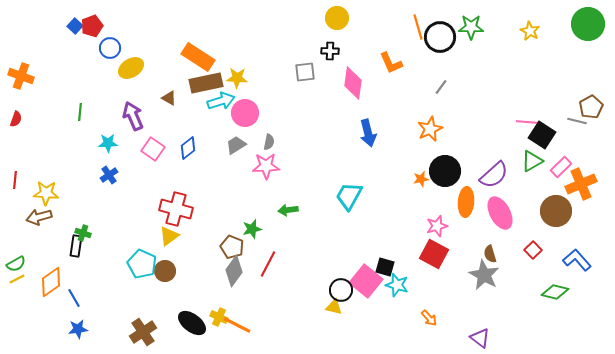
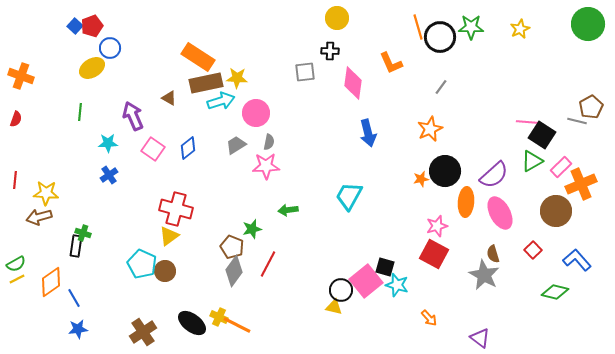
yellow star at (530, 31): moved 10 px left, 2 px up; rotated 18 degrees clockwise
yellow ellipse at (131, 68): moved 39 px left
pink circle at (245, 113): moved 11 px right
brown semicircle at (490, 254): moved 3 px right
pink square at (366, 281): rotated 12 degrees clockwise
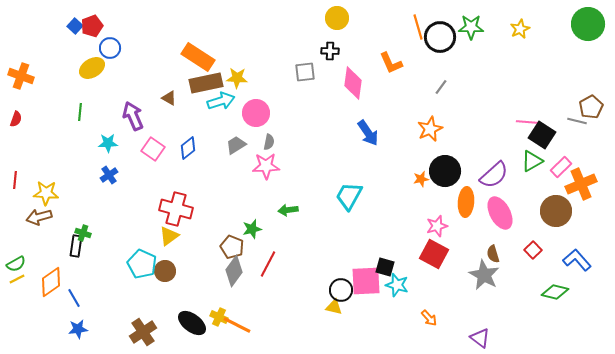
blue arrow at (368, 133): rotated 20 degrees counterclockwise
pink square at (366, 281): rotated 36 degrees clockwise
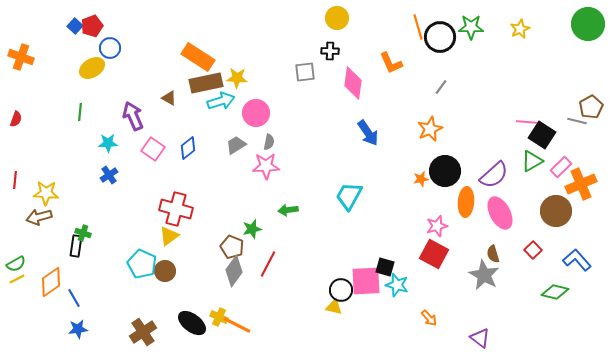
orange cross at (21, 76): moved 19 px up
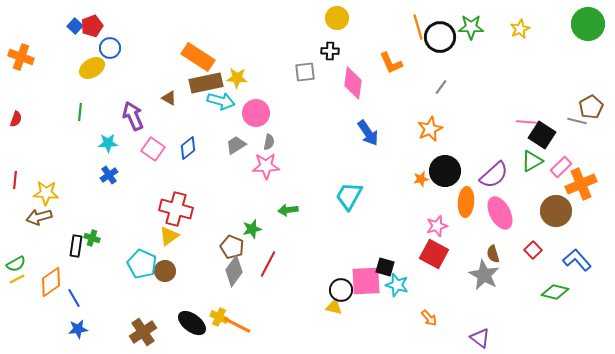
cyan arrow at (221, 101): rotated 32 degrees clockwise
green cross at (83, 233): moved 9 px right, 5 px down
